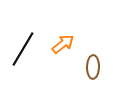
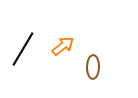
orange arrow: moved 2 px down
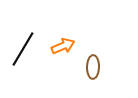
orange arrow: rotated 15 degrees clockwise
